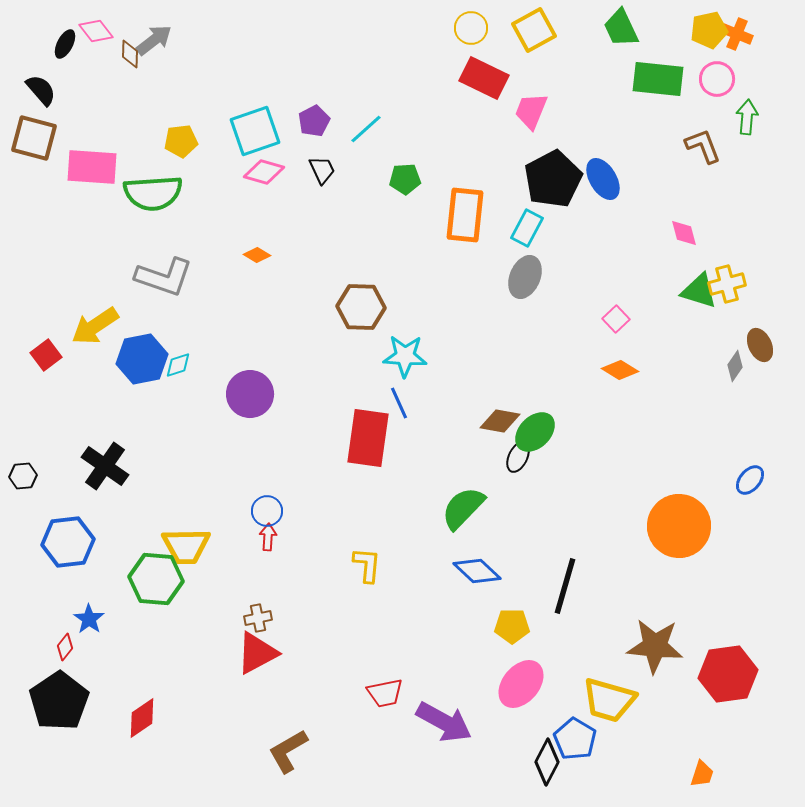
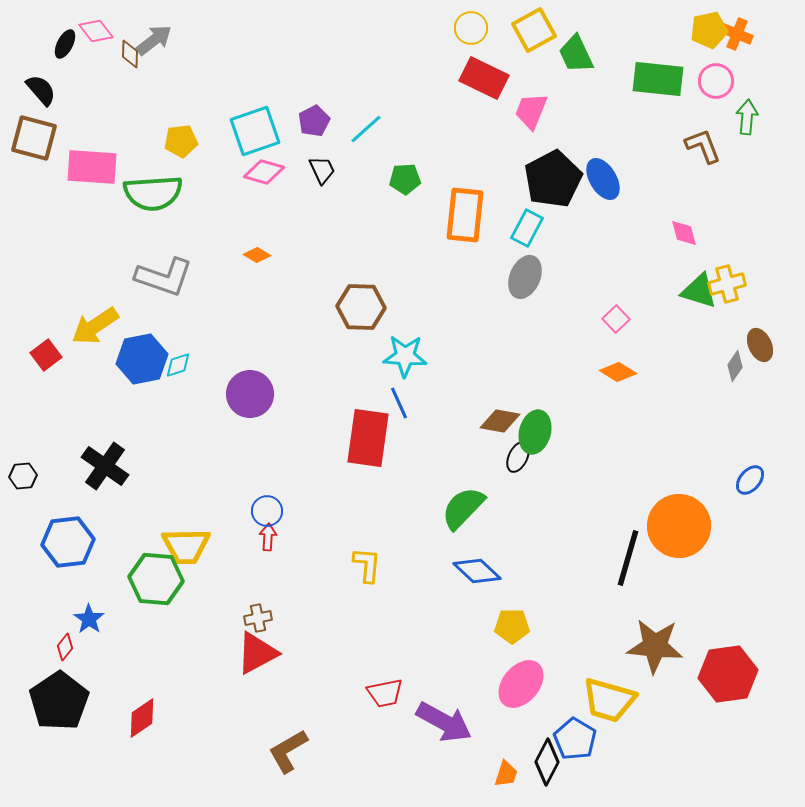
green trapezoid at (621, 28): moved 45 px left, 26 px down
pink circle at (717, 79): moved 1 px left, 2 px down
orange diamond at (620, 370): moved 2 px left, 2 px down
green ellipse at (535, 432): rotated 30 degrees counterclockwise
black line at (565, 586): moved 63 px right, 28 px up
orange trapezoid at (702, 774): moved 196 px left
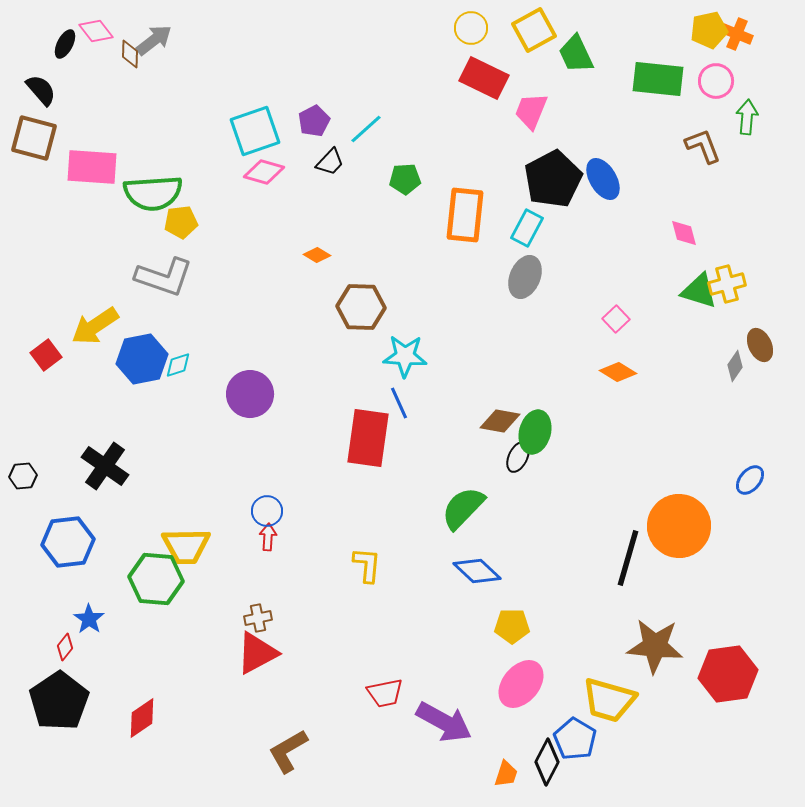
yellow pentagon at (181, 141): moved 81 px down
black trapezoid at (322, 170): moved 8 px right, 8 px up; rotated 68 degrees clockwise
orange diamond at (257, 255): moved 60 px right
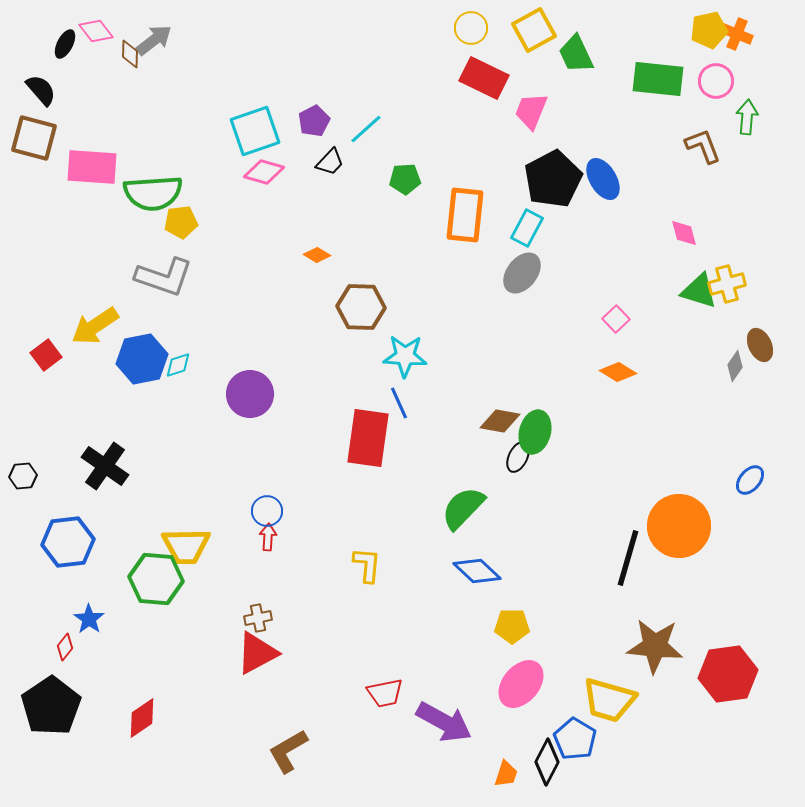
gray ellipse at (525, 277): moved 3 px left, 4 px up; rotated 15 degrees clockwise
black pentagon at (59, 701): moved 8 px left, 5 px down
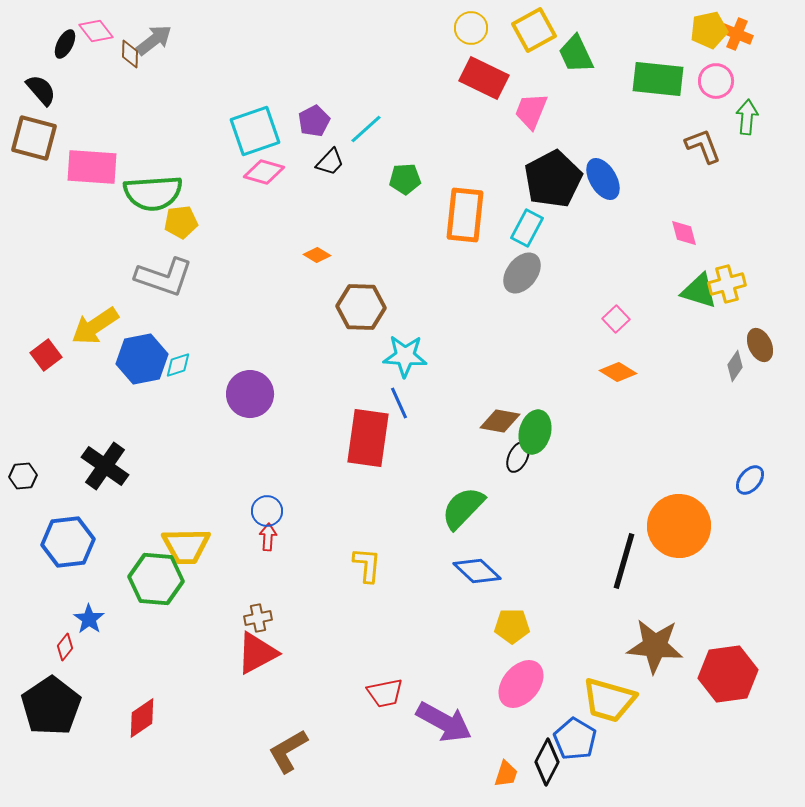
black line at (628, 558): moved 4 px left, 3 px down
